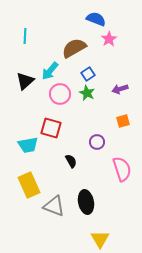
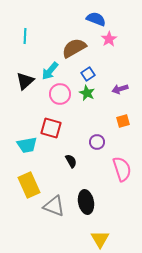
cyan trapezoid: moved 1 px left
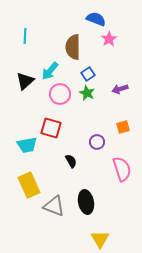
brown semicircle: moved 1 px left, 1 px up; rotated 60 degrees counterclockwise
orange square: moved 6 px down
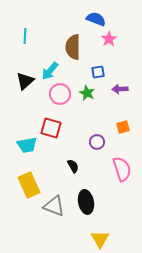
blue square: moved 10 px right, 2 px up; rotated 24 degrees clockwise
purple arrow: rotated 14 degrees clockwise
black semicircle: moved 2 px right, 5 px down
